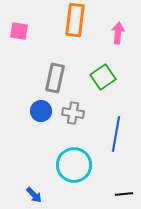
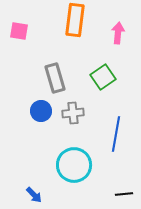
gray rectangle: rotated 28 degrees counterclockwise
gray cross: rotated 15 degrees counterclockwise
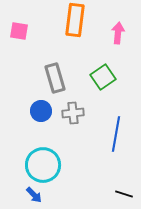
cyan circle: moved 31 px left
black line: rotated 24 degrees clockwise
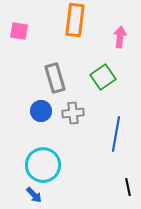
pink arrow: moved 2 px right, 4 px down
black line: moved 4 px right, 7 px up; rotated 60 degrees clockwise
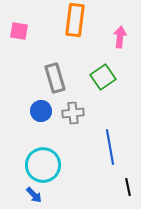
blue line: moved 6 px left, 13 px down; rotated 20 degrees counterclockwise
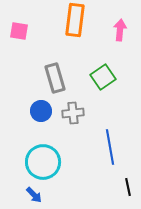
pink arrow: moved 7 px up
cyan circle: moved 3 px up
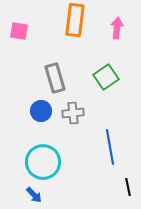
pink arrow: moved 3 px left, 2 px up
green square: moved 3 px right
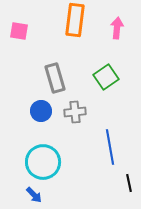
gray cross: moved 2 px right, 1 px up
black line: moved 1 px right, 4 px up
